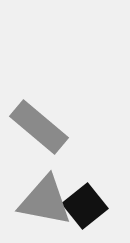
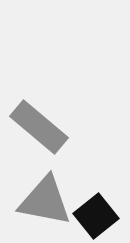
black square: moved 11 px right, 10 px down
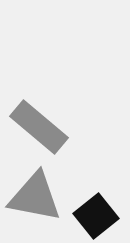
gray triangle: moved 10 px left, 4 px up
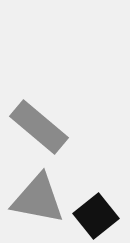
gray triangle: moved 3 px right, 2 px down
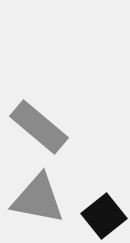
black square: moved 8 px right
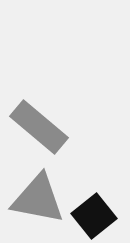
black square: moved 10 px left
